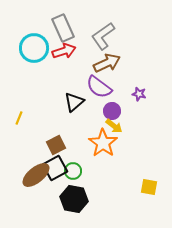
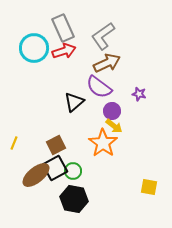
yellow line: moved 5 px left, 25 px down
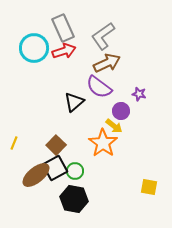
purple circle: moved 9 px right
brown square: rotated 18 degrees counterclockwise
green circle: moved 2 px right
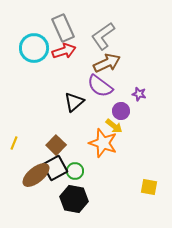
purple semicircle: moved 1 px right, 1 px up
orange star: rotated 16 degrees counterclockwise
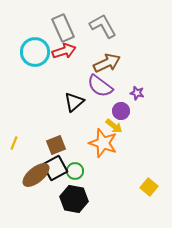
gray L-shape: moved 10 px up; rotated 96 degrees clockwise
cyan circle: moved 1 px right, 4 px down
purple star: moved 2 px left, 1 px up
brown square: rotated 24 degrees clockwise
yellow square: rotated 30 degrees clockwise
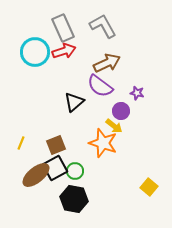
yellow line: moved 7 px right
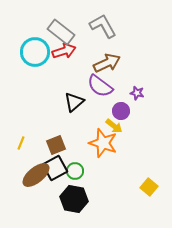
gray rectangle: moved 2 px left, 4 px down; rotated 28 degrees counterclockwise
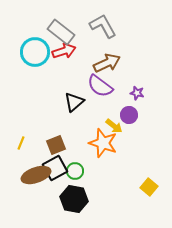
purple circle: moved 8 px right, 4 px down
brown ellipse: rotated 20 degrees clockwise
